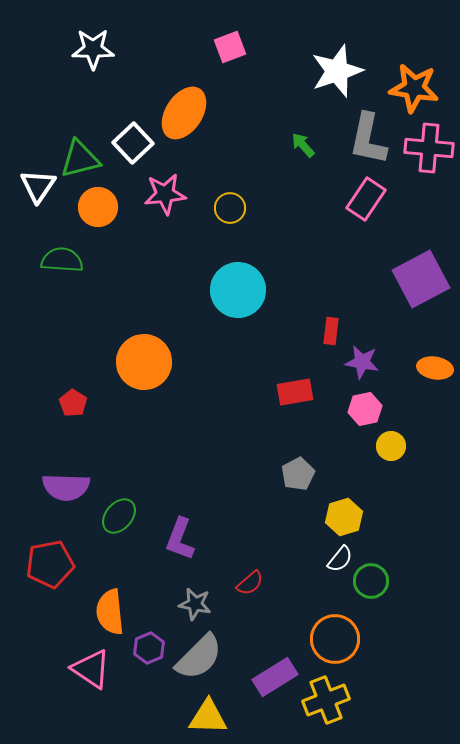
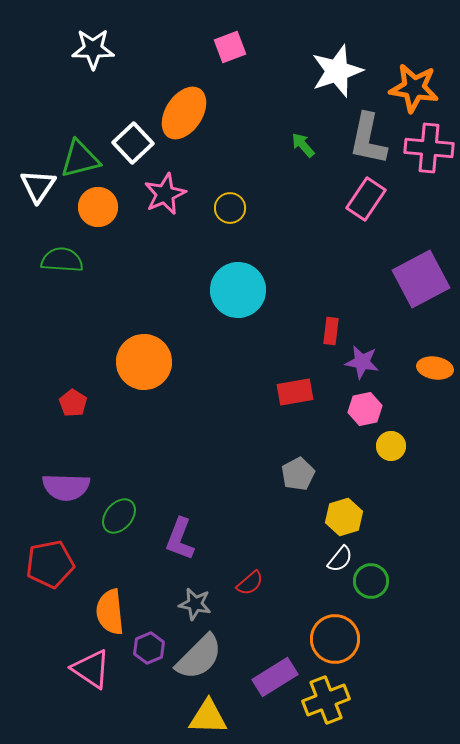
pink star at (165, 194): rotated 18 degrees counterclockwise
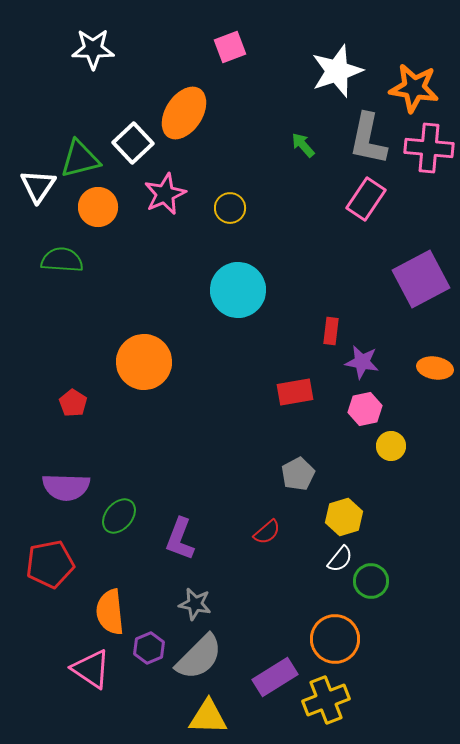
red semicircle at (250, 583): moved 17 px right, 51 px up
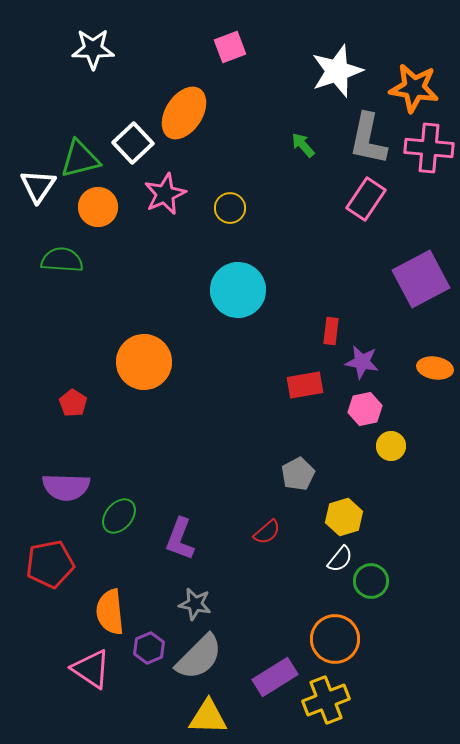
red rectangle at (295, 392): moved 10 px right, 7 px up
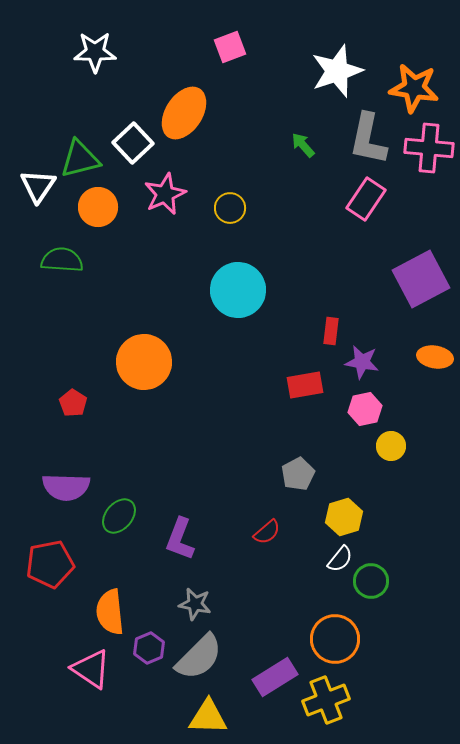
white star at (93, 49): moved 2 px right, 3 px down
orange ellipse at (435, 368): moved 11 px up
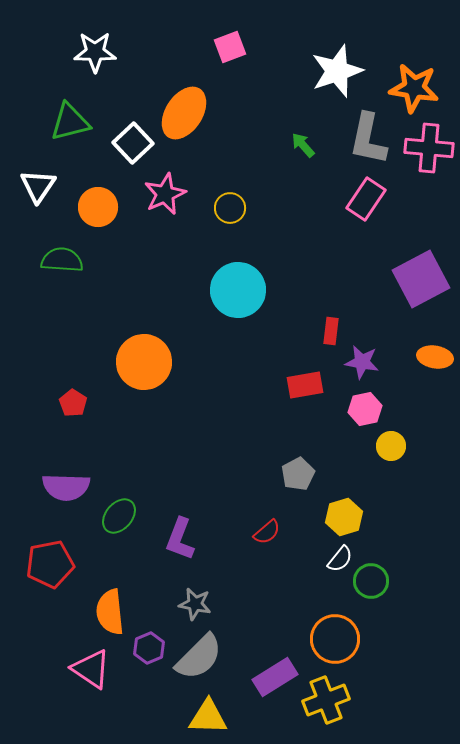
green triangle at (80, 159): moved 10 px left, 37 px up
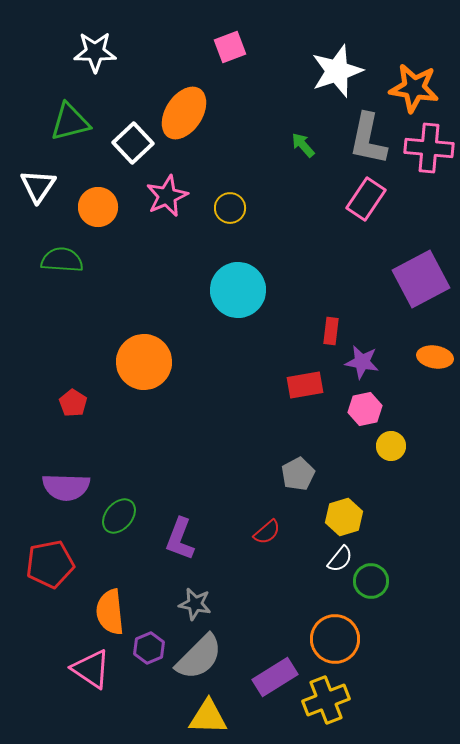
pink star at (165, 194): moved 2 px right, 2 px down
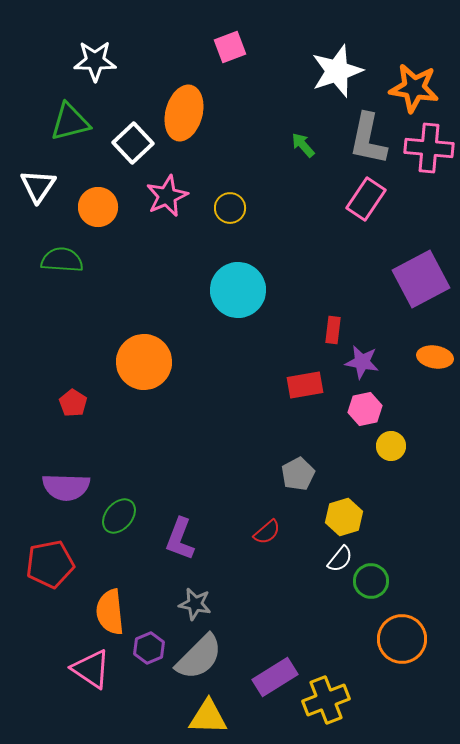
white star at (95, 52): moved 9 px down
orange ellipse at (184, 113): rotated 18 degrees counterclockwise
red rectangle at (331, 331): moved 2 px right, 1 px up
orange circle at (335, 639): moved 67 px right
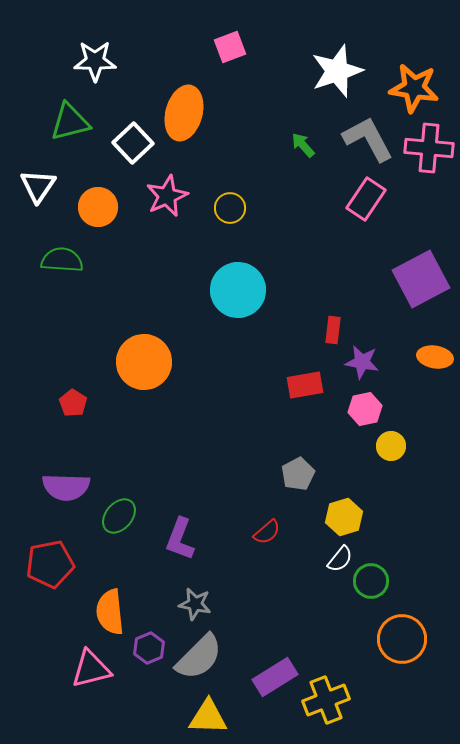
gray L-shape at (368, 139): rotated 140 degrees clockwise
pink triangle at (91, 669): rotated 48 degrees counterclockwise
